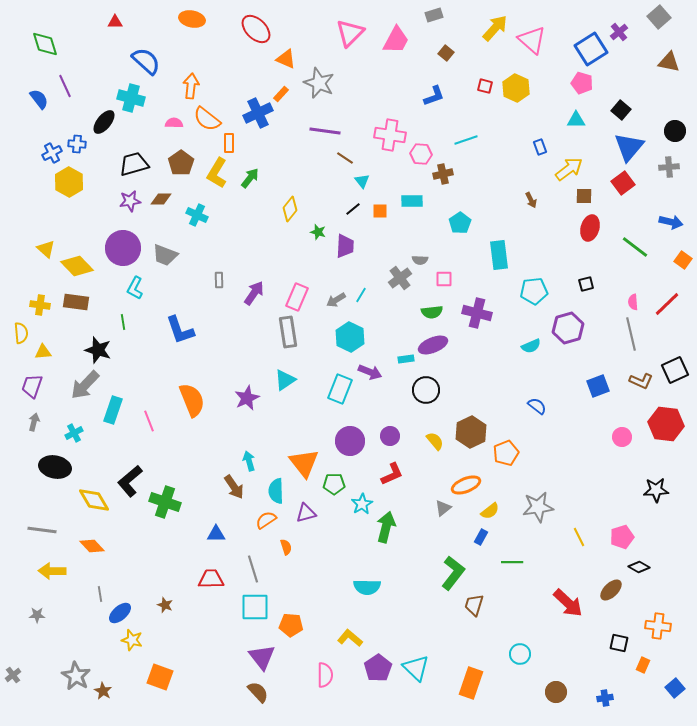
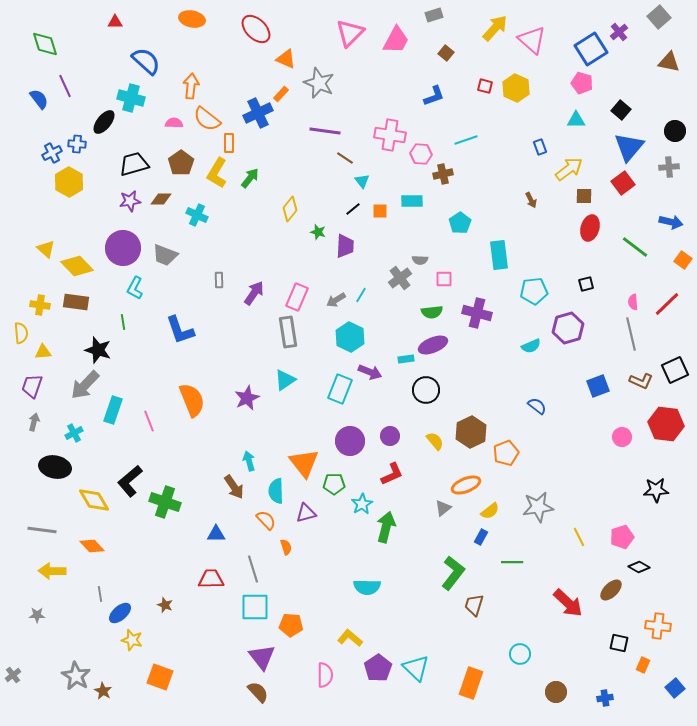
orange semicircle at (266, 520): rotated 80 degrees clockwise
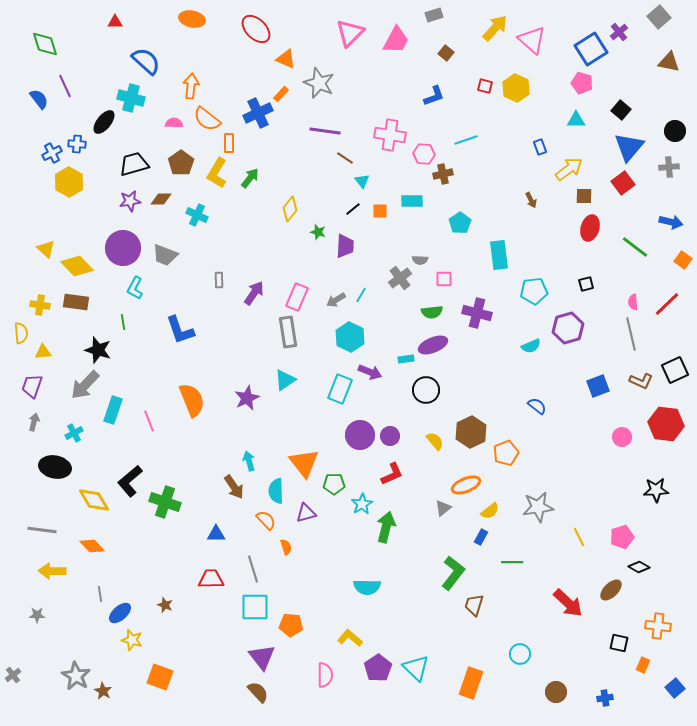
pink hexagon at (421, 154): moved 3 px right
purple circle at (350, 441): moved 10 px right, 6 px up
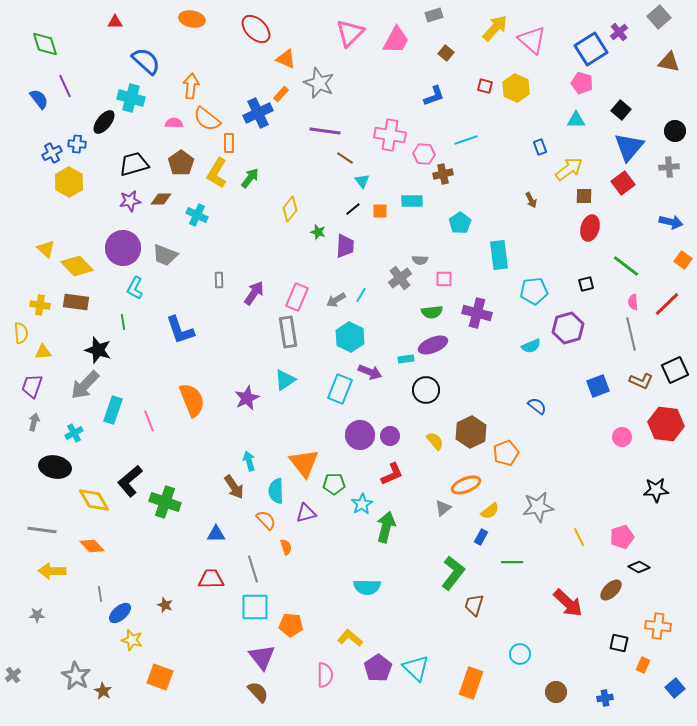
green line at (635, 247): moved 9 px left, 19 px down
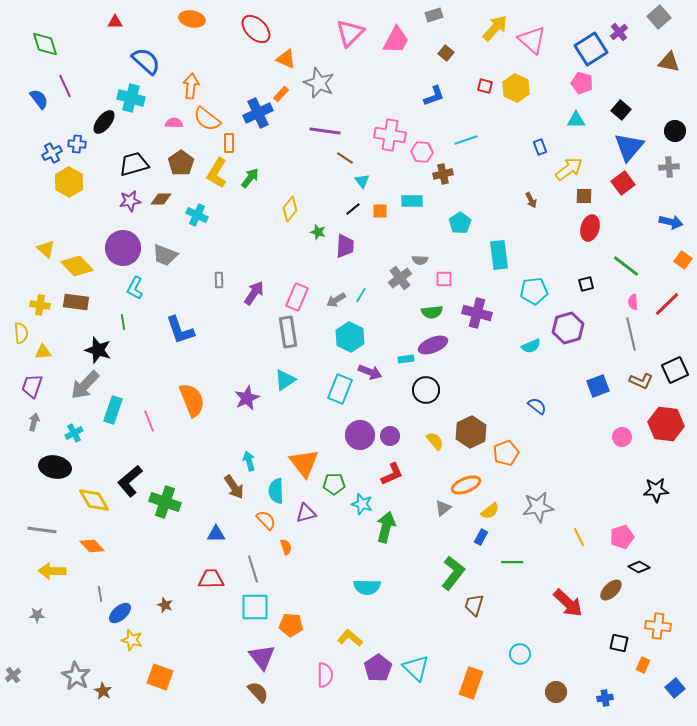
pink hexagon at (424, 154): moved 2 px left, 2 px up
cyan star at (362, 504): rotated 25 degrees counterclockwise
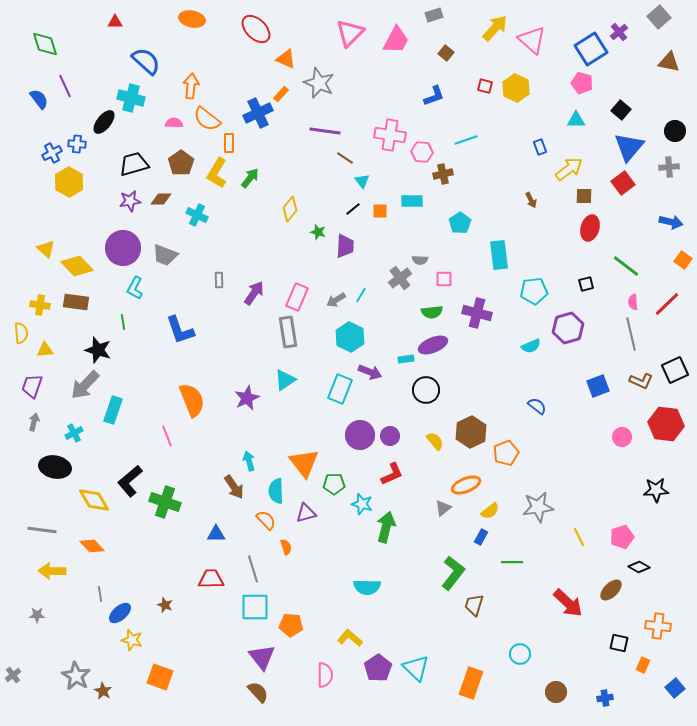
yellow triangle at (43, 352): moved 2 px right, 2 px up
pink line at (149, 421): moved 18 px right, 15 px down
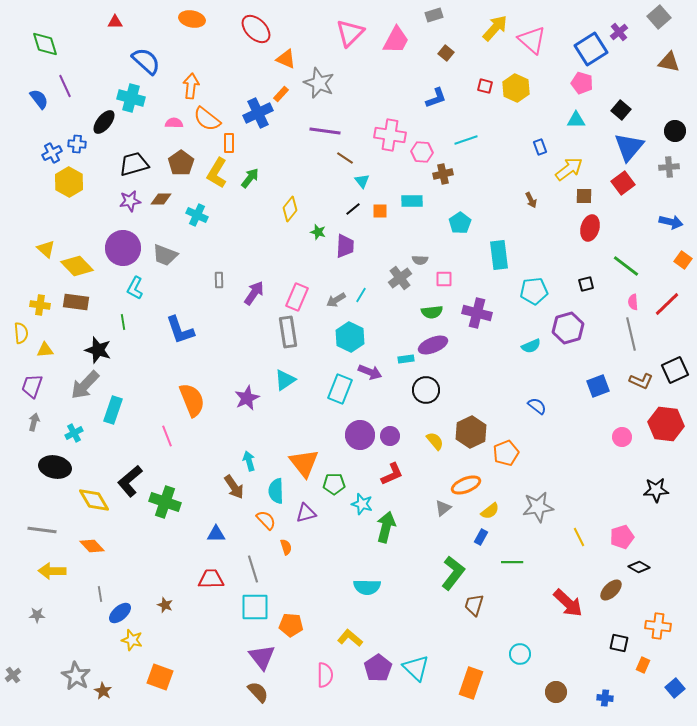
blue L-shape at (434, 96): moved 2 px right, 2 px down
blue cross at (605, 698): rotated 14 degrees clockwise
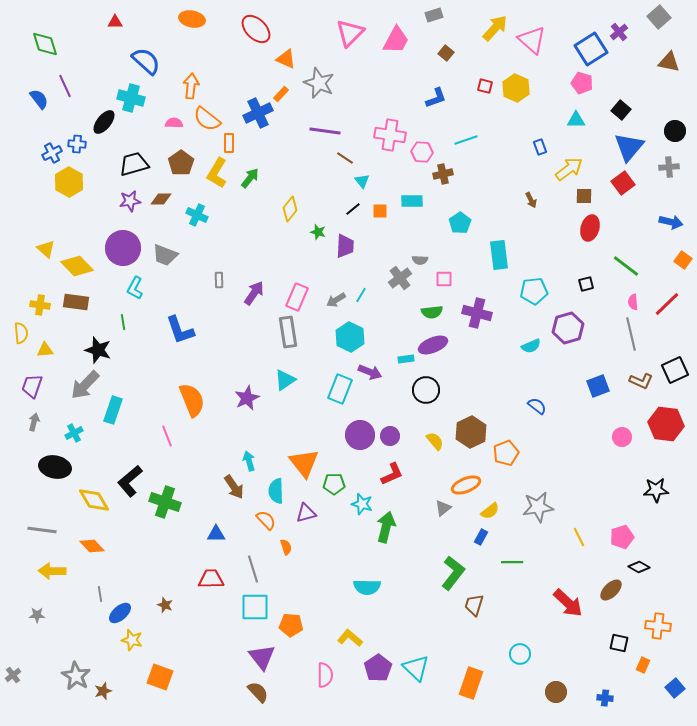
brown star at (103, 691): rotated 24 degrees clockwise
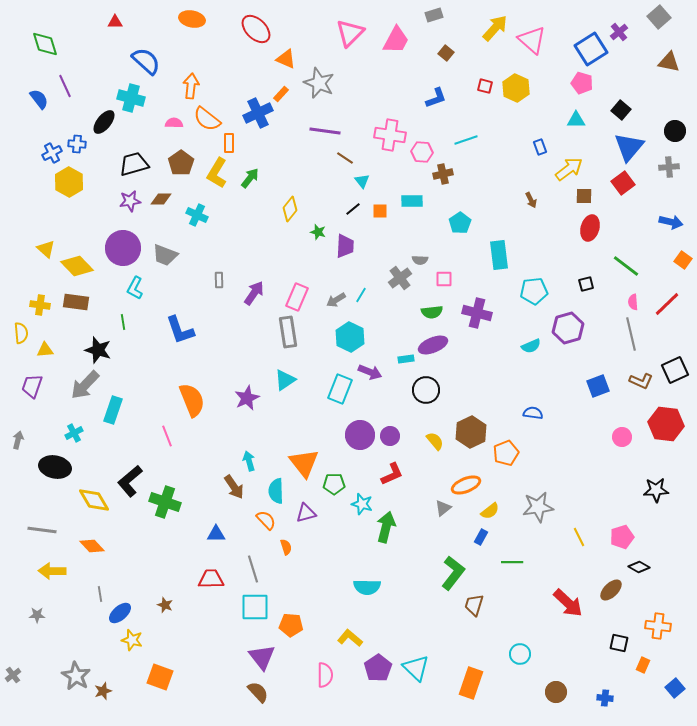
blue semicircle at (537, 406): moved 4 px left, 7 px down; rotated 30 degrees counterclockwise
gray arrow at (34, 422): moved 16 px left, 18 px down
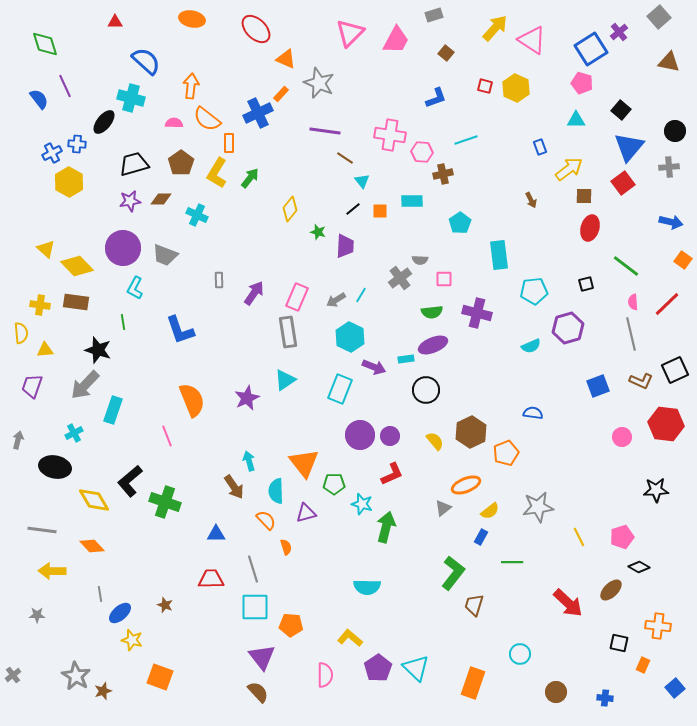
pink triangle at (532, 40): rotated 8 degrees counterclockwise
purple arrow at (370, 372): moved 4 px right, 5 px up
orange rectangle at (471, 683): moved 2 px right
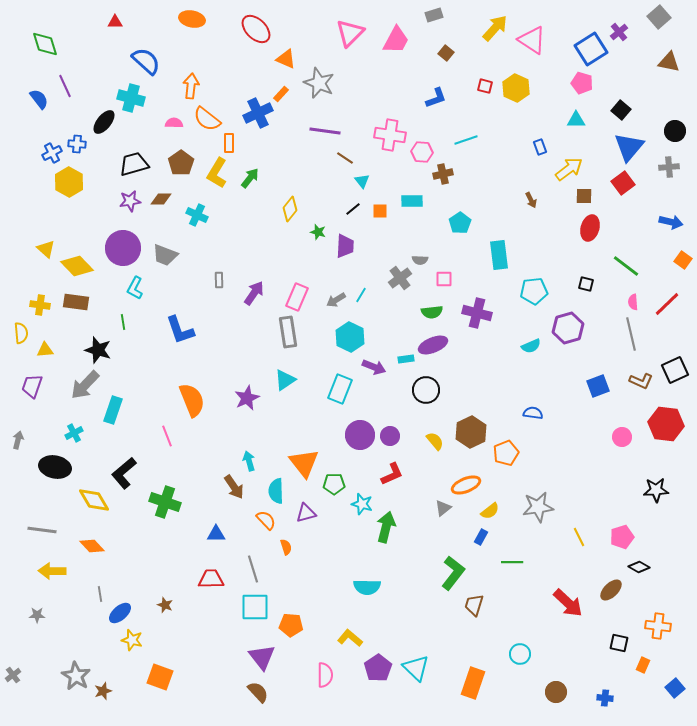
black square at (586, 284): rotated 28 degrees clockwise
black L-shape at (130, 481): moved 6 px left, 8 px up
